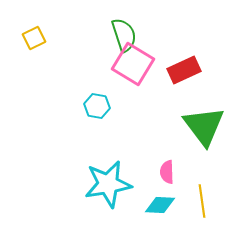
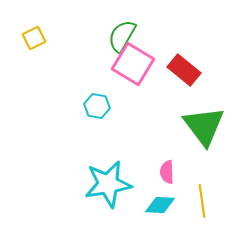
green semicircle: moved 2 px left, 1 px down; rotated 132 degrees counterclockwise
red rectangle: rotated 64 degrees clockwise
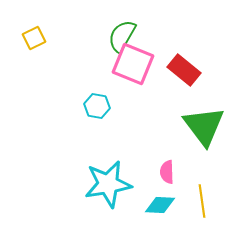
pink square: rotated 9 degrees counterclockwise
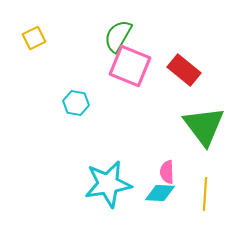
green semicircle: moved 4 px left
pink square: moved 3 px left, 2 px down
cyan hexagon: moved 21 px left, 3 px up
yellow line: moved 3 px right, 7 px up; rotated 12 degrees clockwise
cyan diamond: moved 12 px up
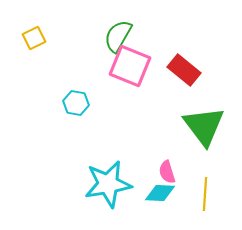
pink semicircle: rotated 15 degrees counterclockwise
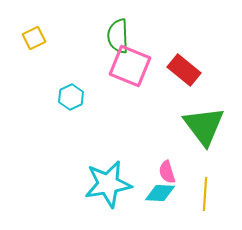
green semicircle: rotated 32 degrees counterclockwise
cyan hexagon: moved 5 px left, 6 px up; rotated 25 degrees clockwise
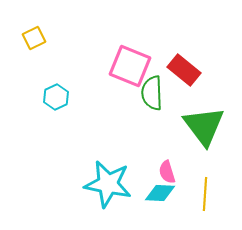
green semicircle: moved 34 px right, 57 px down
cyan hexagon: moved 15 px left
cyan star: rotated 21 degrees clockwise
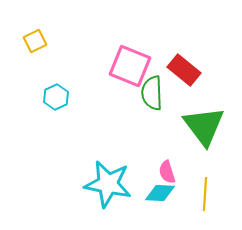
yellow square: moved 1 px right, 3 px down
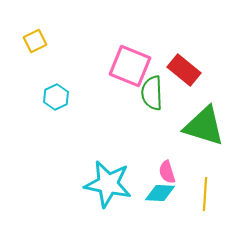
green triangle: rotated 36 degrees counterclockwise
